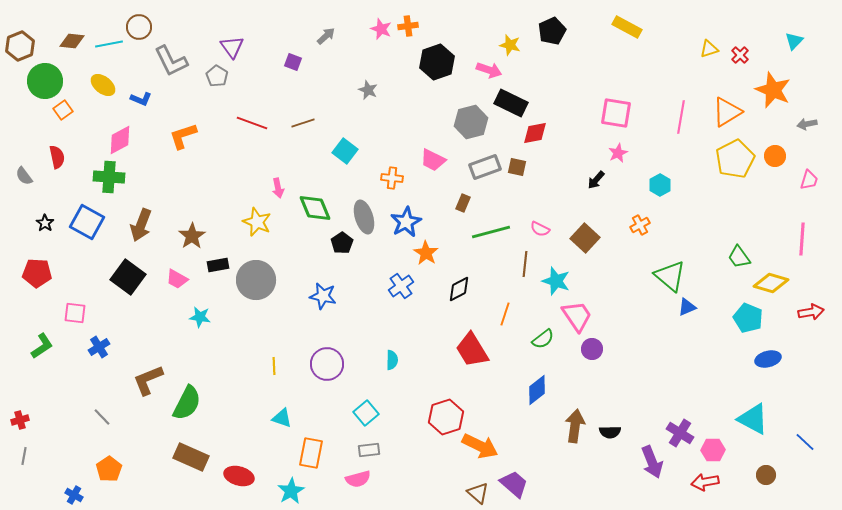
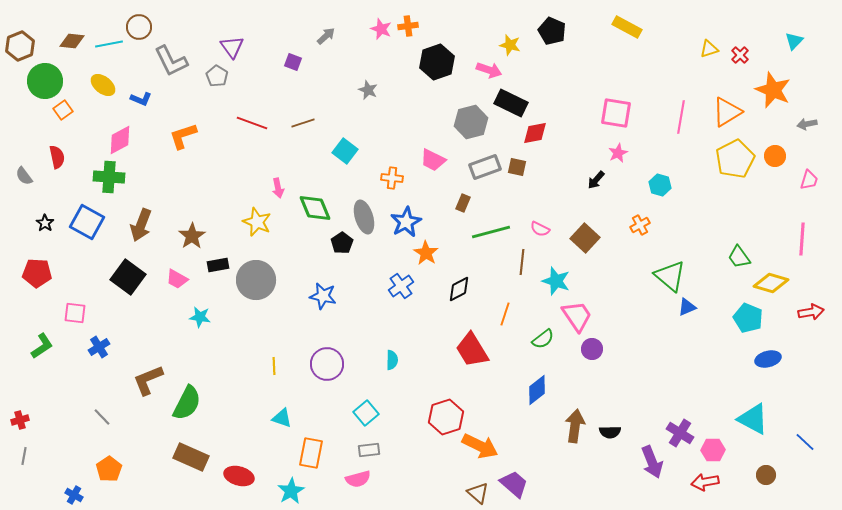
black pentagon at (552, 31): rotated 24 degrees counterclockwise
cyan hexagon at (660, 185): rotated 15 degrees counterclockwise
brown line at (525, 264): moved 3 px left, 2 px up
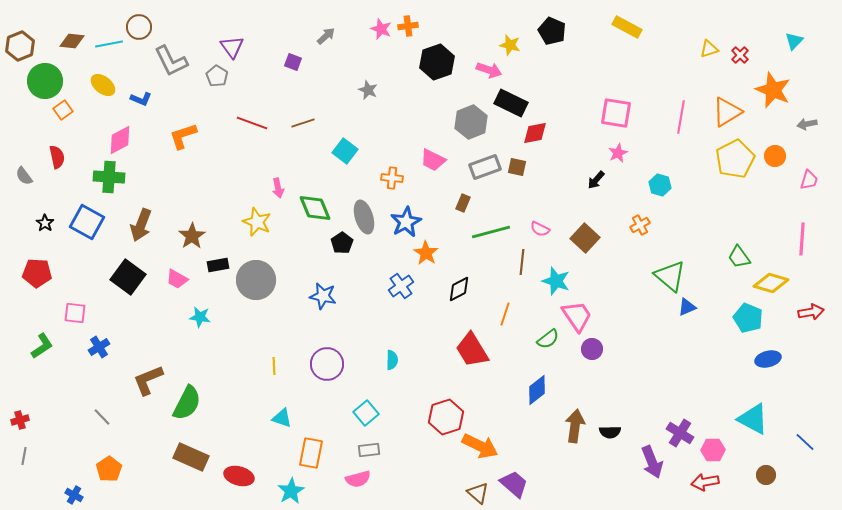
gray hexagon at (471, 122): rotated 8 degrees counterclockwise
green semicircle at (543, 339): moved 5 px right
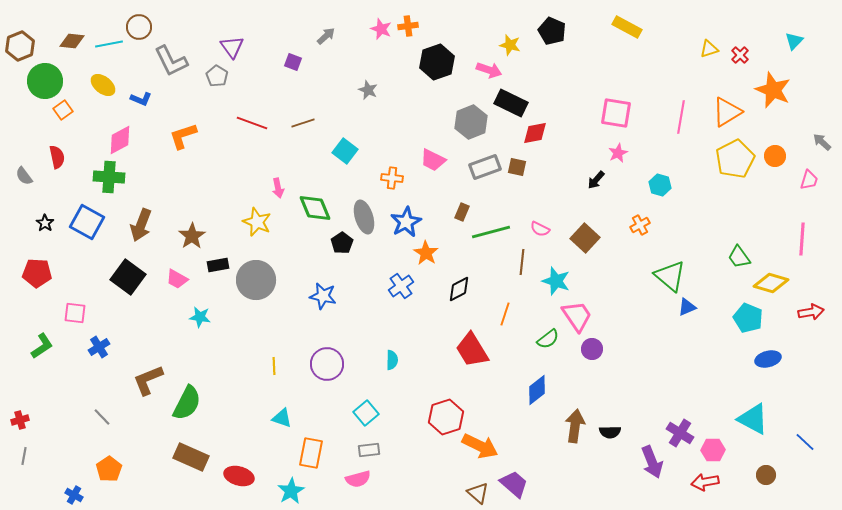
gray arrow at (807, 124): moved 15 px right, 18 px down; rotated 54 degrees clockwise
brown rectangle at (463, 203): moved 1 px left, 9 px down
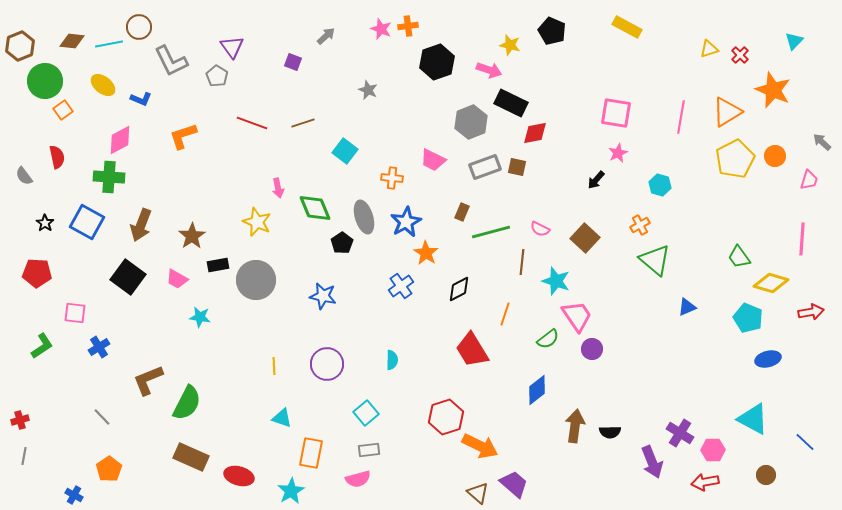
green triangle at (670, 276): moved 15 px left, 16 px up
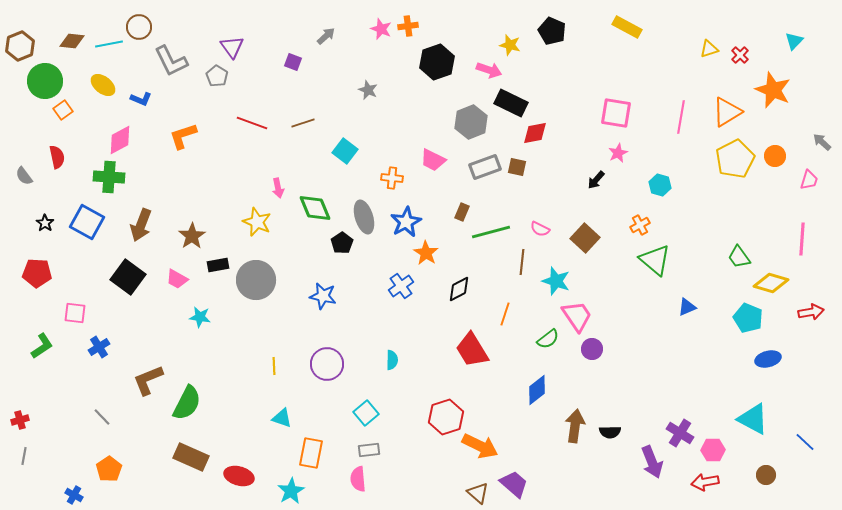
pink semicircle at (358, 479): rotated 100 degrees clockwise
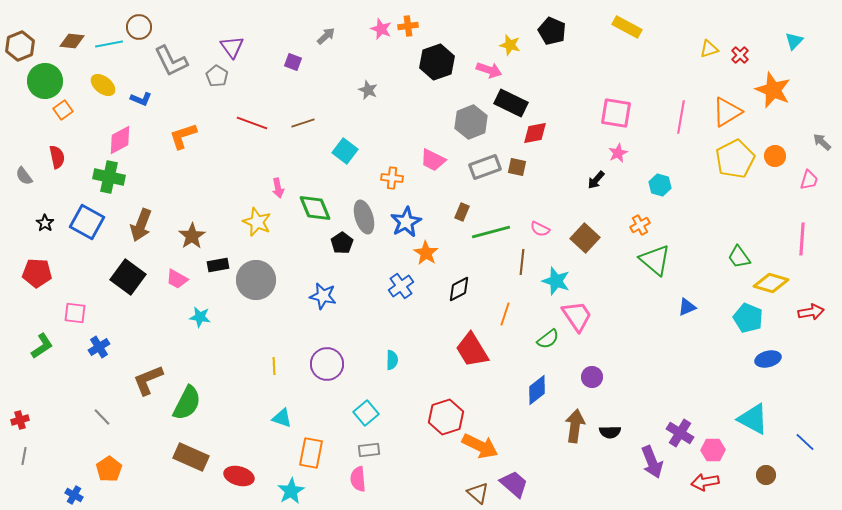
green cross at (109, 177): rotated 8 degrees clockwise
purple circle at (592, 349): moved 28 px down
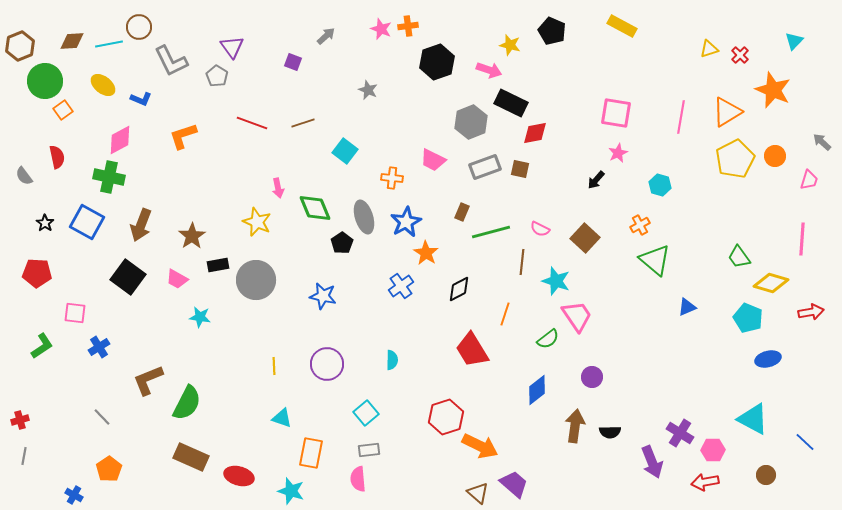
yellow rectangle at (627, 27): moved 5 px left, 1 px up
brown diamond at (72, 41): rotated 10 degrees counterclockwise
brown square at (517, 167): moved 3 px right, 2 px down
cyan star at (291, 491): rotated 24 degrees counterclockwise
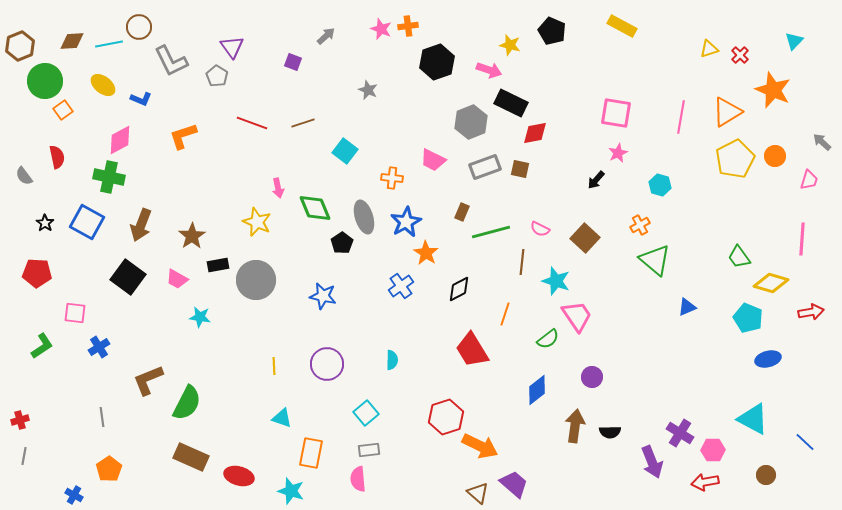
gray line at (102, 417): rotated 36 degrees clockwise
